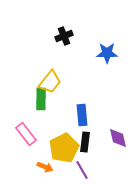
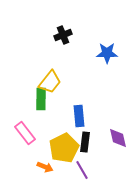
black cross: moved 1 px left, 1 px up
blue rectangle: moved 3 px left, 1 px down
pink rectangle: moved 1 px left, 1 px up
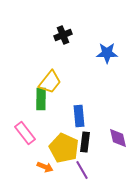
yellow pentagon: rotated 20 degrees counterclockwise
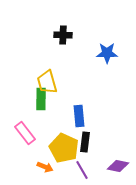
black cross: rotated 24 degrees clockwise
yellow trapezoid: moved 3 px left; rotated 125 degrees clockwise
purple diamond: moved 28 px down; rotated 65 degrees counterclockwise
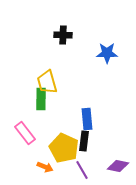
blue rectangle: moved 8 px right, 3 px down
black rectangle: moved 1 px left, 1 px up
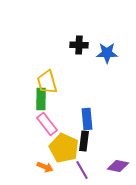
black cross: moved 16 px right, 10 px down
pink rectangle: moved 22 px right, 9 px up
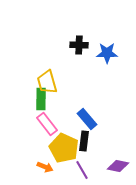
blue rectangle: rotated 35 degrees counterclockwise
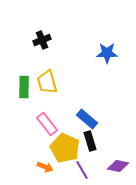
black cross: moved 37 px left, 5 px up; rotated 24 degrees counterclockwise
green rectangle: moved 17 px left, 12 px up
blue rectangle: rotated 10 degrees counterclockwise
black rectangle: moved 6 px right; rotated 24 degrees counterclockwise
yellow pentagon: moved 1 px right
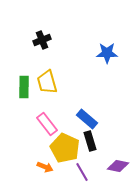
purple line: moved 2 px down
